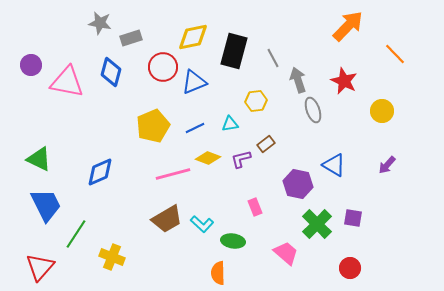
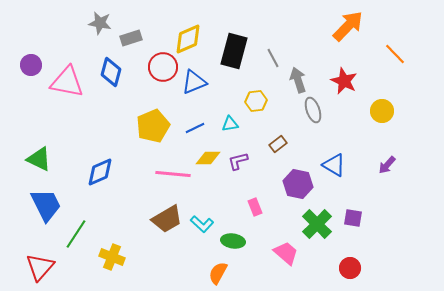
yellow diamond at (193, 37): moved 5 px left, 2 px down; rotated 12 degrees counterclockwise
brown rectangle at (266, 144): moved 12 px right
yellow diamond at (208, 158): rotated 20 degrees counterclockwise
purple L-shape at (241, 159): moved 3 px left, 2 px down
pink line at (173, 174): rotated 20 degrees clockwise
orange semicircle at (218, 273): rotated 30 degrees clockwise
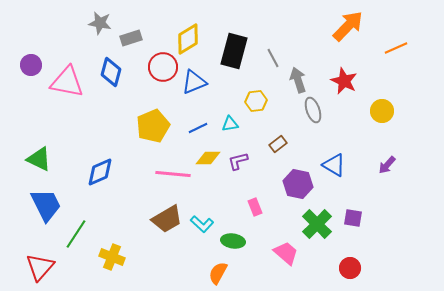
yellow diamond at (188, 39): rotated 8 degrees counterclockwise
orange line at (395, 54): moved 1 px right, 6 px up; rotated 70 degrees counterclockwise
blue line at (195, 128): moved 3 px right
